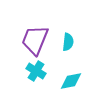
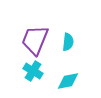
cyan cross: moved 3 px left
cyan diamond: moved 3 px left
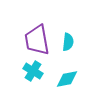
purple trapezoid: moved 2 px right; rotated 32 degrees counterclockwise
cyan diamond: moved 1 px left, 2 px up
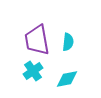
cyan cross: rotated 24 degrees clockwise
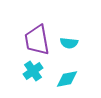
cyan semicircle: moved 1 px right, 1 px down; rotated 90 degrees clockwise
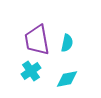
cyan semicircle: moved 2 px left; rotated 84 degrees counterclockwise
cyan cross: moved 2 px left
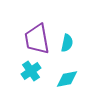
purple trapezoid: moved 1 px up
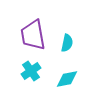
purple trapezoid: moved 4 px left, 4 px up
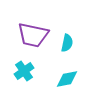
purple trapezoid: rotated 68 degrees counterclockwise
cyan cross: moved 7 px left
